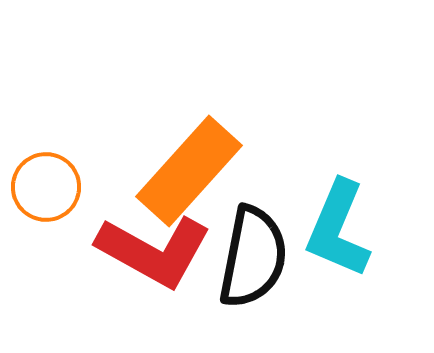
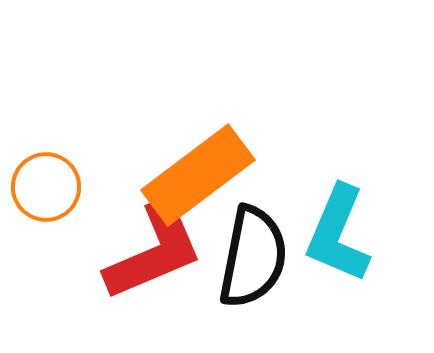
orange rectangle: moved 9 px right, 4 px down; rotated 11 degrees clockwise
cyan L-shape: moved 5 px down
red L-shape: rotated 52 degrees counterclockwise
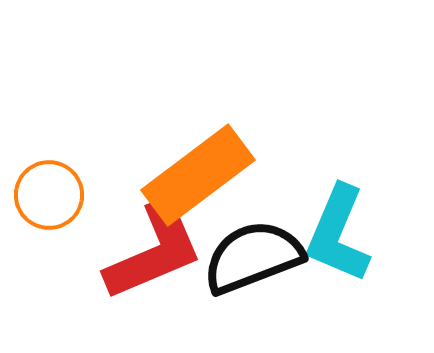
orange circle: moved 3 px right, 8 px down
black semicircle: rotated 122 degrees counterclockwise
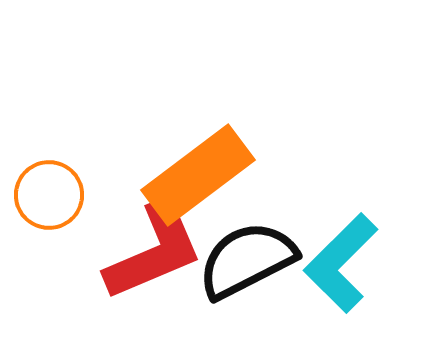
cyan L-shape: moved 3 px right, 29 px down; rotated 22 degrees clockwise
black semicircle: moved 6 px left, 3 px down; rotated 6 degrees counterclockwise
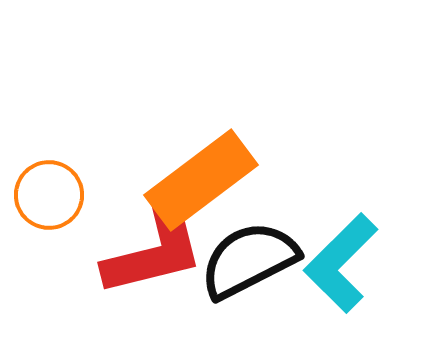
orange rectangle: moved 3 px right, 5 px down
red L-shape: rotated 9 degrees clockwise
black semicircle: moved 2 px right
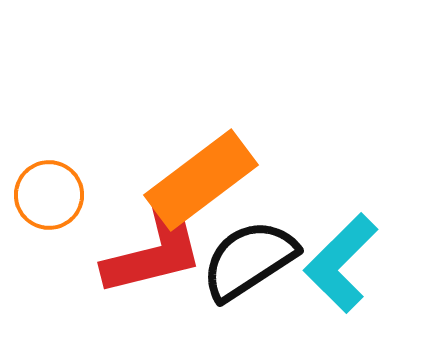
black semicircle: rotated 6 degrees counterclockwise
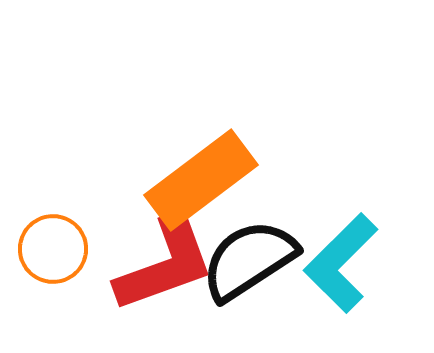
orange circle: moved 4 px right, 54 px down
red L-shape: moved 11 px right, 13 px down; rotated 6 degrees counterclockwise
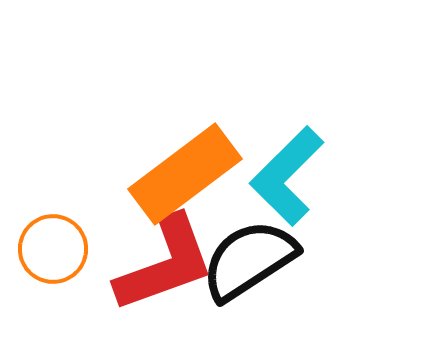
orange rectangle: moved 16 px left, 6 px up
cyan L-shape: moved 54 px left, 87 px up
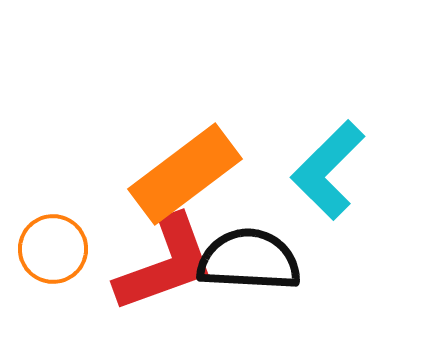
cyan L-shape: moved 41 px right, 6 px up
black semicircle: rotated 36 degrees clockwise
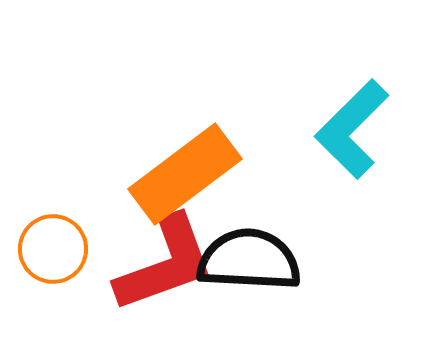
cyan L-shape: moved 24 px right, 41 px up
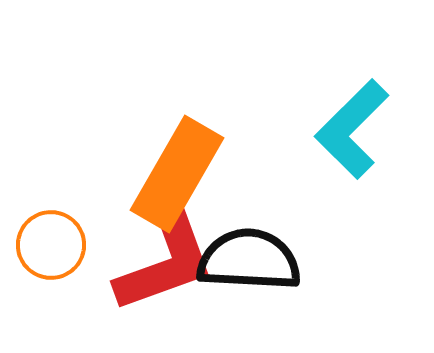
orange rectangle: moved 8 px left; rotated 23 degrees counterclockwise
orange circle: moved 2 px left, 4 px up
